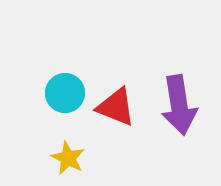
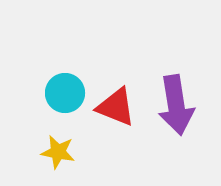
purple arrow: moved 3 px left
yellow star: moved 10 px left, 6 px up; rotated 16 degrees counterclockwise
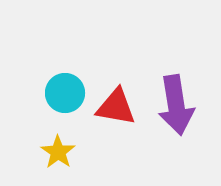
red triangle: rotated 12 degrees counterclockwise
yellow star: rotated 24 degrees clockwise
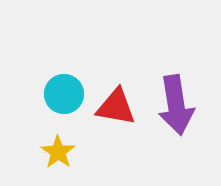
cyan circle: moved 1 px left, 1 px down
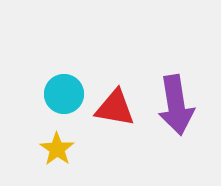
red triangle: moved 1 px left, 1 px down
yellow star: moved 1 px left, 3 px up
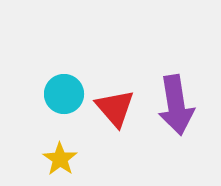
red triangle: rotated 39 degrees clockwise
yellow star: moved 3 px right, 10 px down
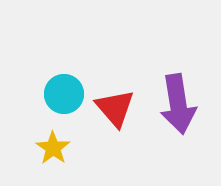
purple arrow: moved 2 px right, 1 px up
yellow star: moved 7 px left, 11 px up
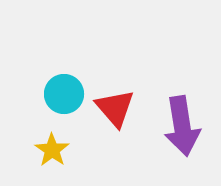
purple arrow: moved 4 px right, 22 px down
yellow star: moved 1 px left, 2 px down
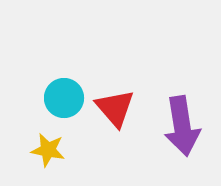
cyan circle: moved 4 px down
yellow star: moved 4 px left; rotated 24 degrees counterclockwise
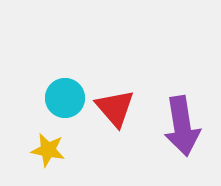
cyan circle: moved 1 px right
